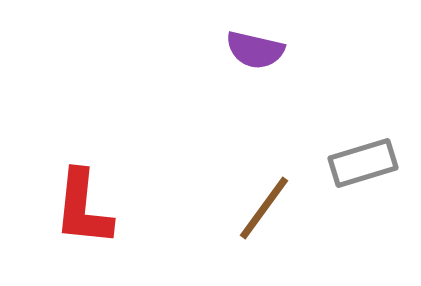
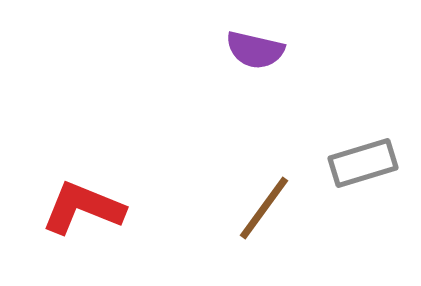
red L-shape: rotated 106 degrees clockwise
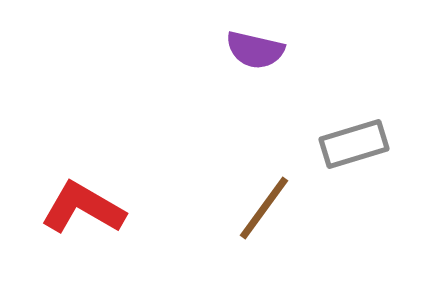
gray rectangle: moved 9 px left, 19 px up
red L-shape: rotated 8 degrees clockwise
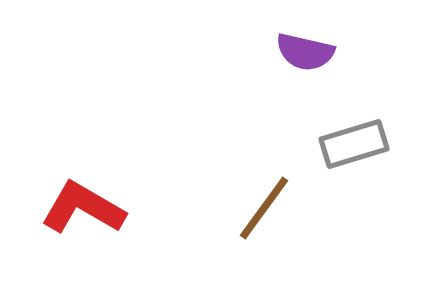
purple semicircle: moved 50 px right, 2 px down
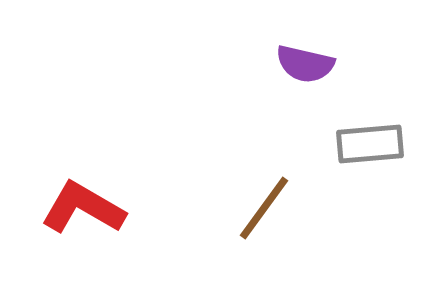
purple semicircle: moved 12 px down
gray rectangle: moved 16 px right; rotated 12 degrees clockwise
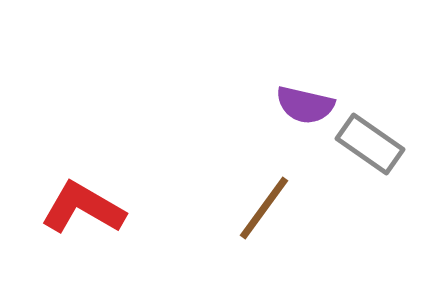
purple semicircle: moved 41 px down
gray rectangle: rotated 40 degrees clockwise
